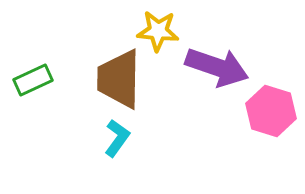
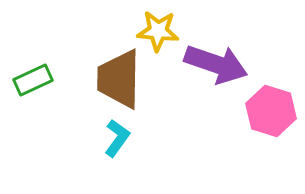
purple arrow: moved 1 px left, 3 px up
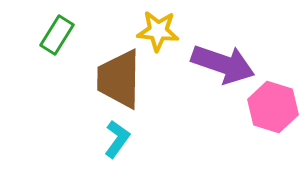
purple arrow: moved 7 px right
green rectangle: moved 24 px right, 45 px up; rotated 33 degrees counterclockwise
pink hexagon: moved 2 px right, 4 px up
cyan L-shape: moved 1 px down
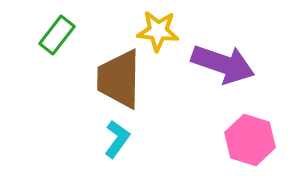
green rectangle: rotated 6 degrees clockwise
pink hexagon: moved 23 px left, 33 px down
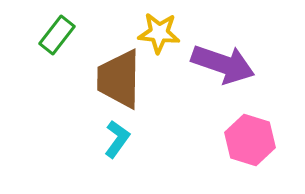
yellow star: moved 1 px right, 2 px down
